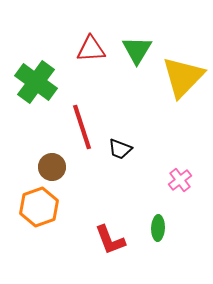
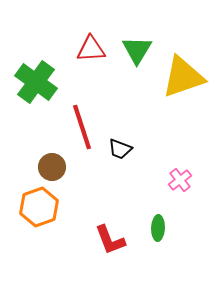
yellow triangle: rotated 27 degrees clockwise
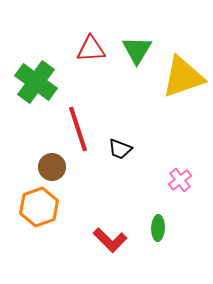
red line: moved 4 px left, 2 px down
red L-shape: rotated 24 degrees counterclockwise
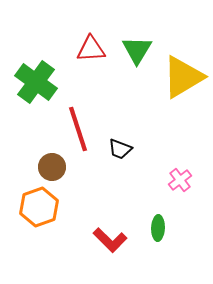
yellow triangle: rotated 12 degrees counterclockwise
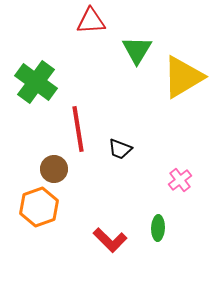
red triangle: moved 28 px up
red line: rotated 9 degrees clockwise
brown circle: moved 2 px right, 2 px down
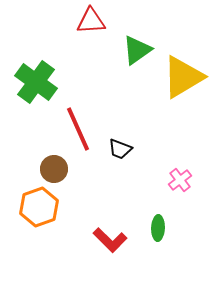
green triangle: rotated 24 degrees clockwise
red line: rotated 15 degrees counterclockwise
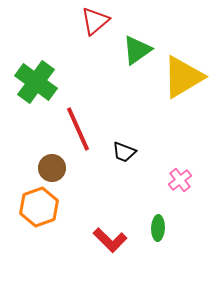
red triangle: moved 4 px right; rotated 36 degrees counterclockwise
black trapezoid: moved 4 px right, 3 px down
brown circle: moved 2 px left, 1 px up
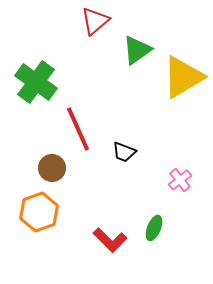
orange hexagon: moved 5 px down
green ellipse: moved 4 px left; rotated 20 degrees clockwise
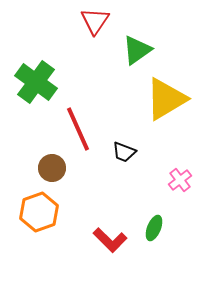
red triangle: rotated 16 degrees counterclockwise
yellow triangle: moved 17 px left, 22 px down
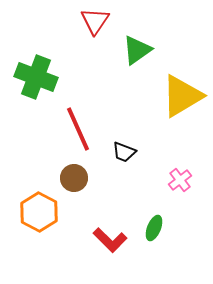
green cross: moved 5 px up; rotated 15 degrees counterclockwise
yellow triangle: moved 16 px right, 3 px up
brown circle: moved 22 px right, 10 px down
orange hexagon: rotated 12 degrees counterclockwise
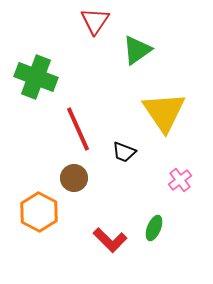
yellow triangle: moved 18 px left, 16 px down; rotated 33 degrees counterclockwise
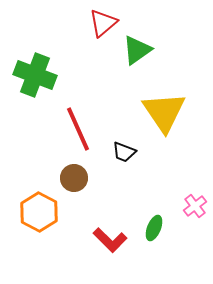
red triangle: moved 8 px right, 2 px down; rotated 16 degrees clockwise
green cross: moved 1 px left, 2 px up
pink cross: moved 15 px right, 26 px down
